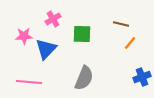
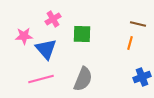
brown line: moved 17 px right
orange line: rotated 24 degrees counterclockwise
blue triangle: rotated 25 degrees counterclockwise
gray semicircle: moved 1 px left, 1 px down
pink line: moved 12 px right, 3 px up; rotated 20 degrees counterclockwise
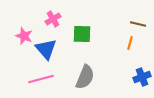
pink star: rotated 24 degrees clockwise
gray semicircle: moved 2 px right, 2 px up
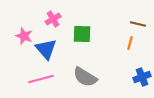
gray semicircle: rotated 100 degrees clockwise
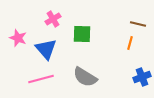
pink star: moved 6 px left, 2 px down
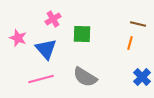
blue cross: rotated 24 degrees counterclockwise
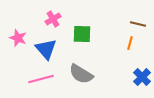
gray semicircle: moved 4 px left, 3 px up
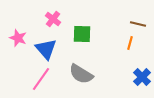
pink cross: rotated 21 degrees counterclockwise
pink line: rotated 40 degrees counterclockwise
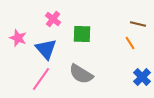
orange line: rotated 48 degrees counterclockwise
